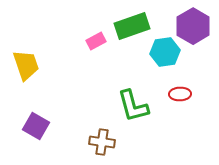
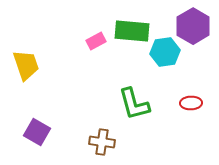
green rectangle: moved 5 px down; rotated 24 degrees clockwise
red ellipse: moved 11 px right, 9 px down
green L-shape: moved 1 px right, 2 px up
purple square: moved 1 px right, 6 px down
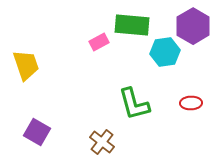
green rectangle: moved 6 px up
pink rectangle: moved 3 px right, 1 px down
brown cross: rotated 30 degrees clockwise
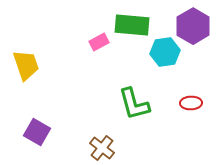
brown cross: moved 6 px down
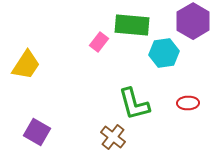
purple hexagon: moved 5 px up
pink rectangle: rotated 24 degrees counterclockwise
cyan hexagon: moved 1 px left, 1 px down
yellow trapezoid: rotated 52 degrees clockwise
red ellipse: moved 3 px left
brown cross: moved 11 px right, 11 px up
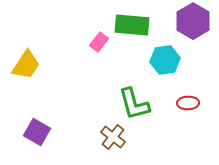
cyan hexagon: moved 1 px right, 7 px down
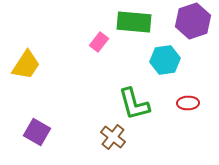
purple hexagon: rotated 12 degrees clockwise
green rectangle: moved 2 px right, 3 px up
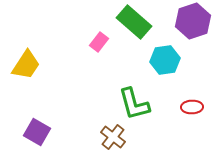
green rectangle: rotated 36 degrees clockwise
red ellipse: moved 4 px right, 4 px down
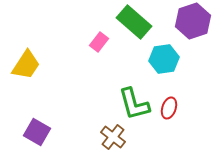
cyan hexagon: moved 1 px left, 1 px up
red ellipse: moved 23 px left, 1 px down; rotated 70 degrees counterclockwise
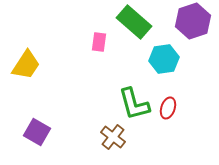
pink rectangle: rotated 30 degrees counterclockwise
red ellipse: moved 1 px left
